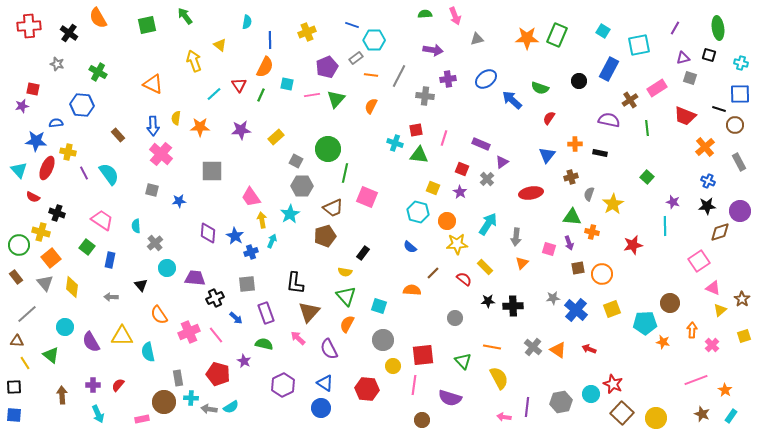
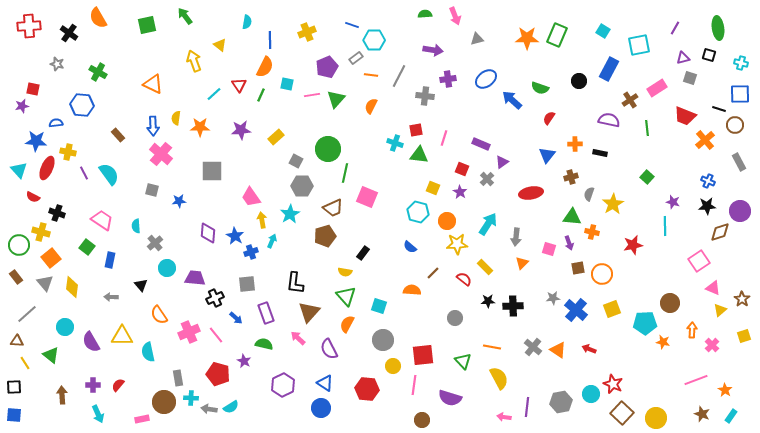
orange cross at (705, 147): moved 7 px up
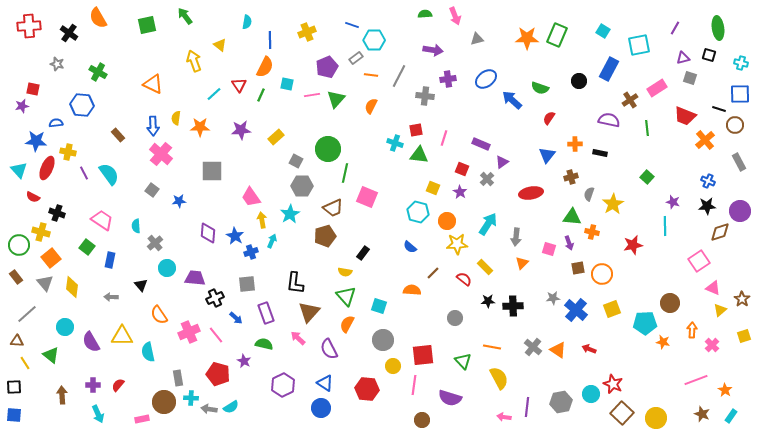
gray square at (152, 190): rotated 24 degrees clockwise
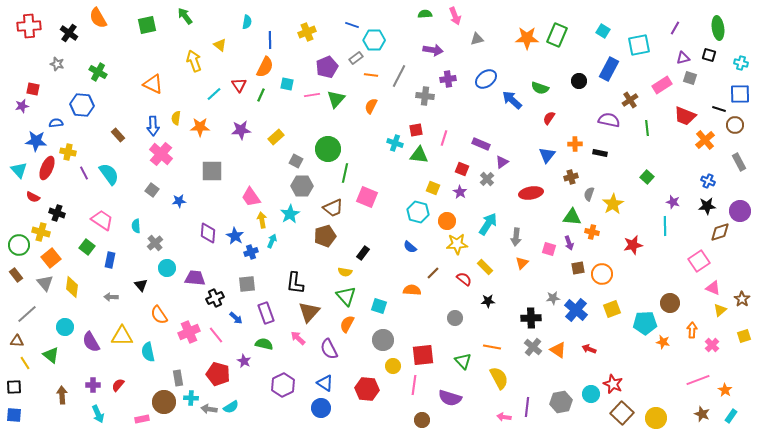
pink rectangle at (657, 88): moved 5 px right, 3 px up
brown rectangle at (16, 277): moved 2 px up
black cross at (513, 306): moved 18 px right, 12 px down
pink line at (696, 380): moved 2 px right
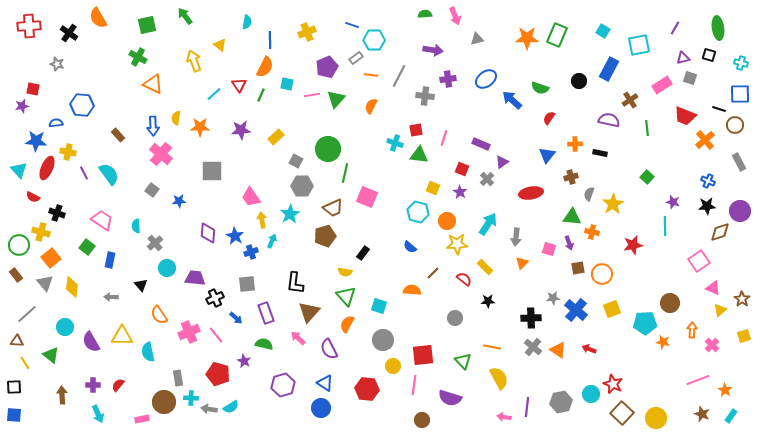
green cross at (98, 72): moved 40 px right, 15 px up
purple hexagon at (283, 385): rotated 10 degrees clockwise
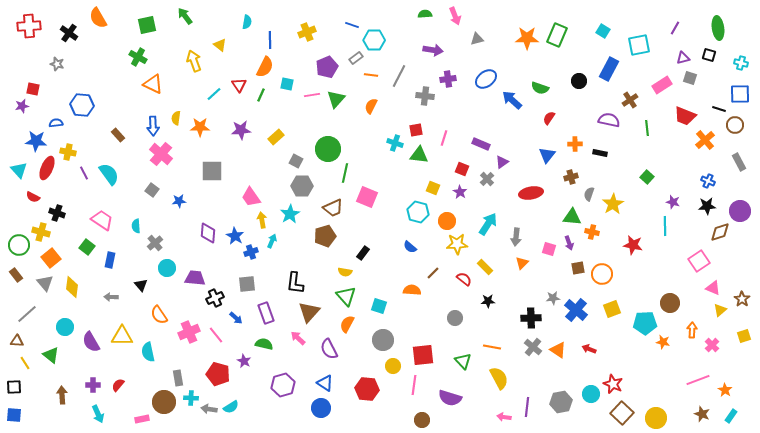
red star at (633, 245): rotated 24 degrees clockwise
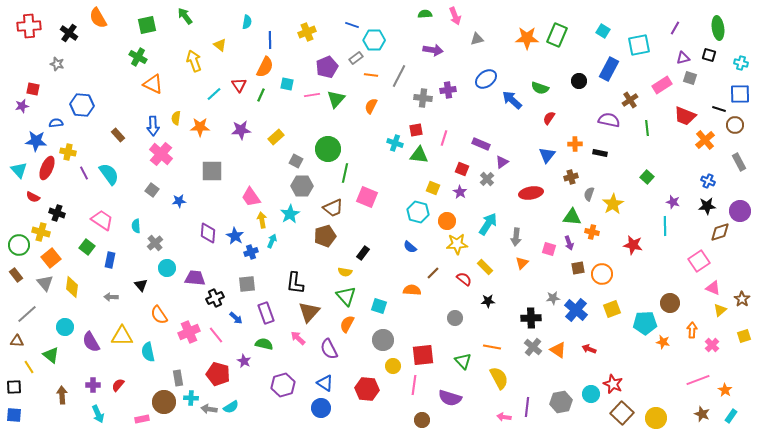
purple cross at (448, 79): moved 11 px down
gray cross at (425, 96): moved 2 px left, 2 px down
yellow line at (25, 363): moved 4 px right, 4 px down
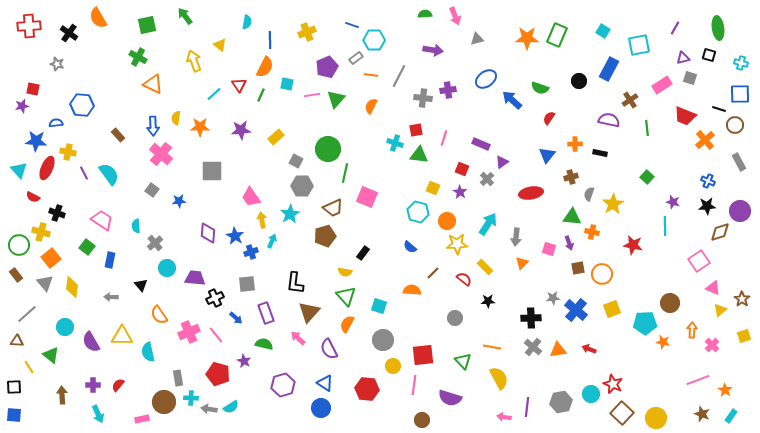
orange triangle at (558, 350): rotated 42 degrees counterclockwise
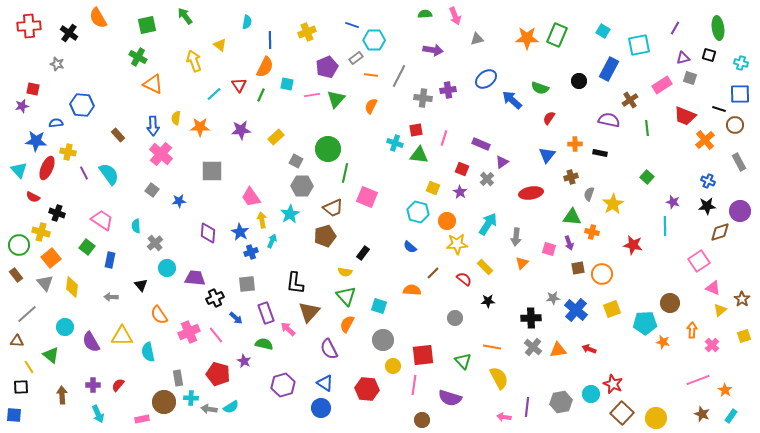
blue star at (235, 236): moved 5 px right, 4 px up
pink arrow at (298, 338): moved 10 px left, 9 px up
black square at (14, 387): moved 7 px right
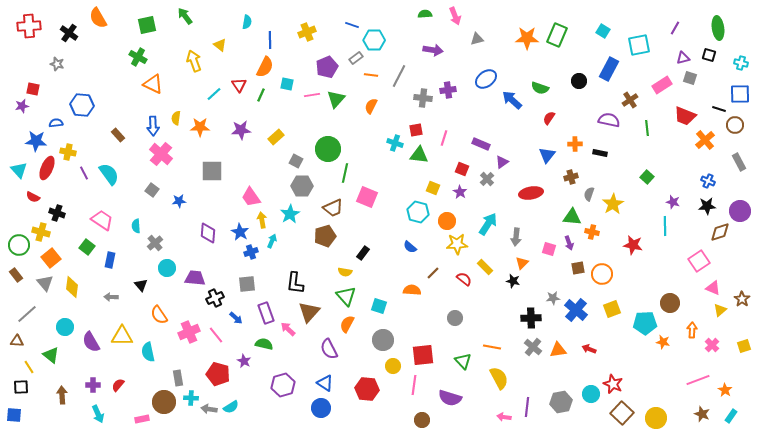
black star at (488, 301): moved 25 px right, 20 px up; rotated 16 degrees clockwise
yellow square at (744, 336): moved 10 px down
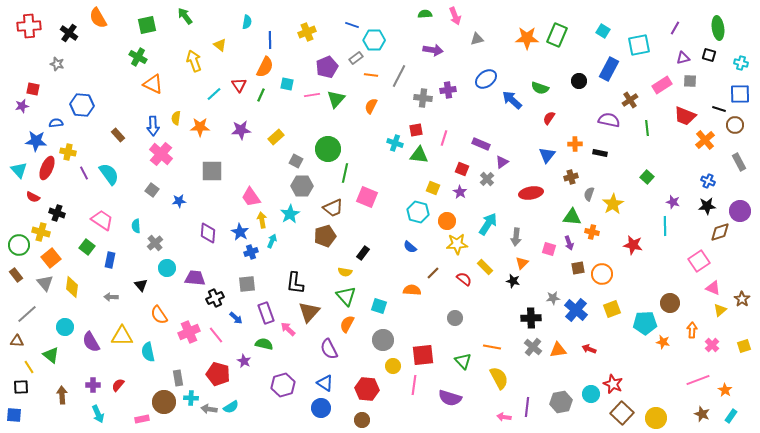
gray square at (690, 78): moved 3 px down; rotated 16 degrees counterclockwise
brown circle at (422, 420): moved 60 px left
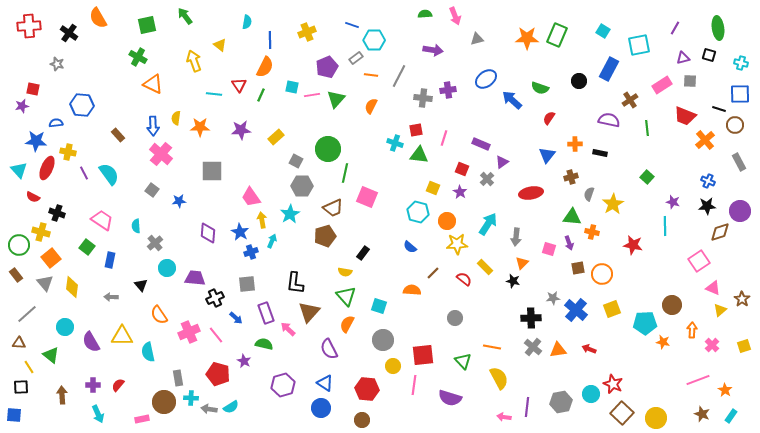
cyan square at (287, 84): moved 5 px right, 3 px down
cyan line at (214, 94): rotated 49 degrees clockwise
brown circle at (670, 303): moved 2 px right, 2 px down
brown triangle at (17, 341): moved 2 px right, 2 px down
